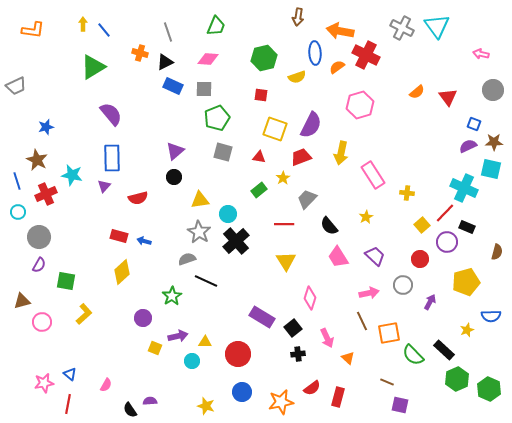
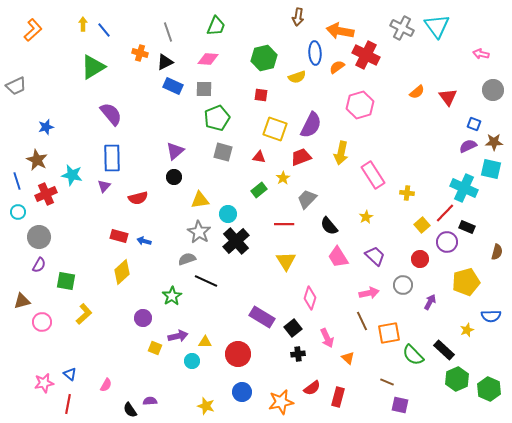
orange L-shape at (33, 30): rotated 50 degrees counterclockwise
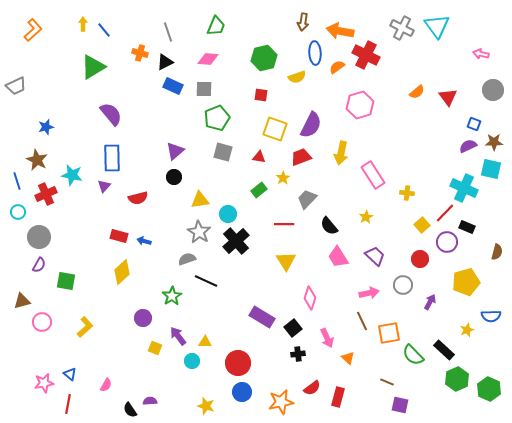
brown arrow at (298, 17): moved 5 px right, 5 px down
yellow L-shape at (84, 314): moved 1 px right, 13 px down
purple arrow at (178, 336): rotated 114 degrees counterclockwise
red circle at (238, 354): moved 9 px down
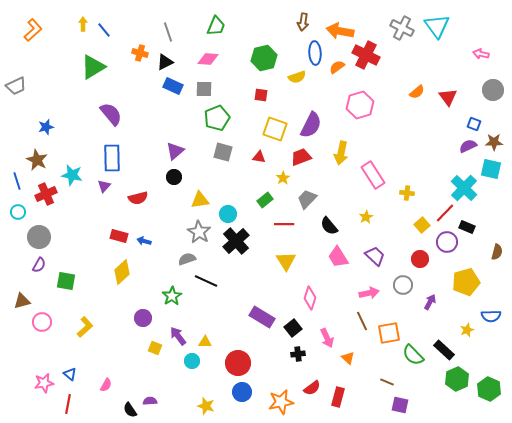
cyan cross at (464, 188): rotated 20 degrees clockwise
green rectangle at (259, 190): moved 6 px right, 10 px down
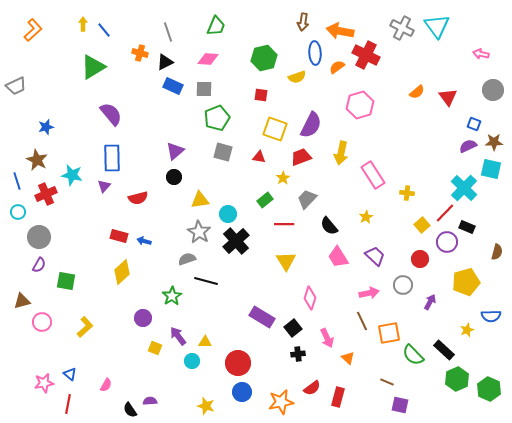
black line at (206, 281): rotated 10 degrees counterclockwise
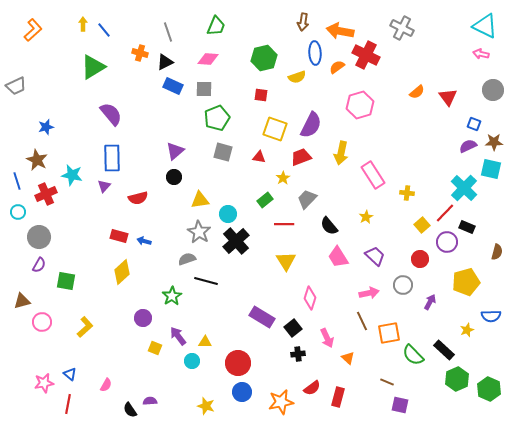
cyan triangle at (437, 26): moved 48 px right; rotated 28 degrees counterclockwise
